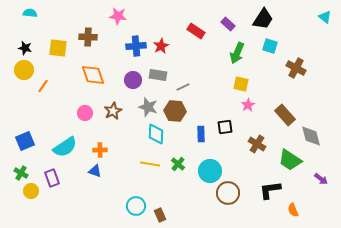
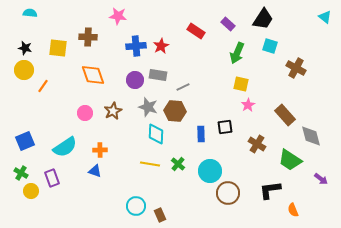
purple circle at (133, 80): moved 2 px right
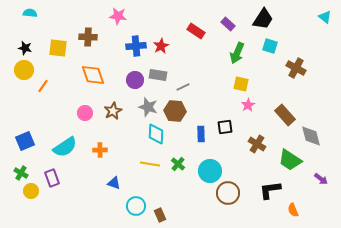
blue triangle at (95, 171): moved 19 px right, 12 px down
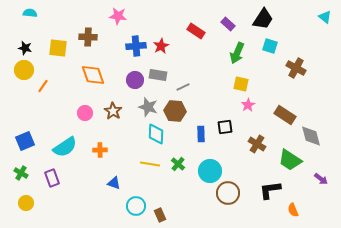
brown star at (113, 111): rotated 12 degrees counterclockwise
brown rectangle at (285, 115): rotated 15 degrees counterclockwise
yellow circle at (31, 191): moved 5 px left, 12 px down
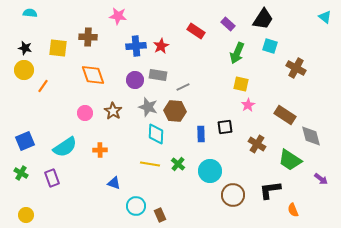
brown circle at (228, 193): moved 5 px right, 2 px down
yellow circle at (26, 203): moved 12 px down
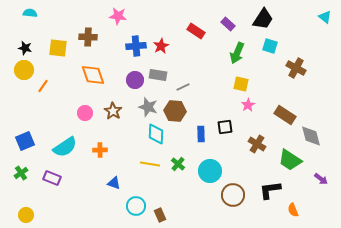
green cross at (21, 173): rotated 24 degrees clockwise
purple rectangle at (52, 178): rotated 48 degrees counterclockwise
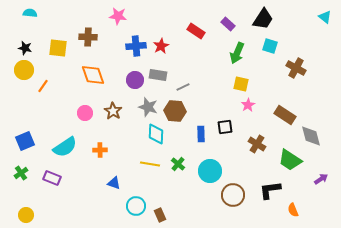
purple arrow at (321, 179): rotated 72 degrees counterclockwise
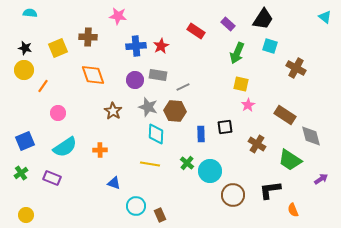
yellow square at (58, 48): rotated 30 degrees counterclockwise
pink circle at (85, 113): moved 27 px left
green cross at (178, 164): moved 9 px right, 1 px up
